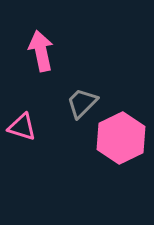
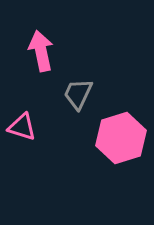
gray trapezoid: moved 4 px left, 9 px up; rotated 20 degrees counterclockwise
pink hexagon: rotated 9 degrees clockwise
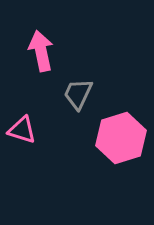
pink triangle: moved 3 px down
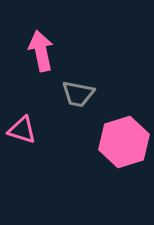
gray trapezoid: rotated 104 degrees counterclockwise
pink hexagon: moved 3 px right, 4 px down
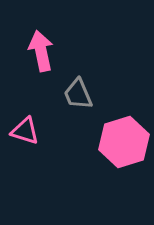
gray trapezoid: rotated 56 degrees clockwise
pink triangle: moved 3 px right, 1 px down
